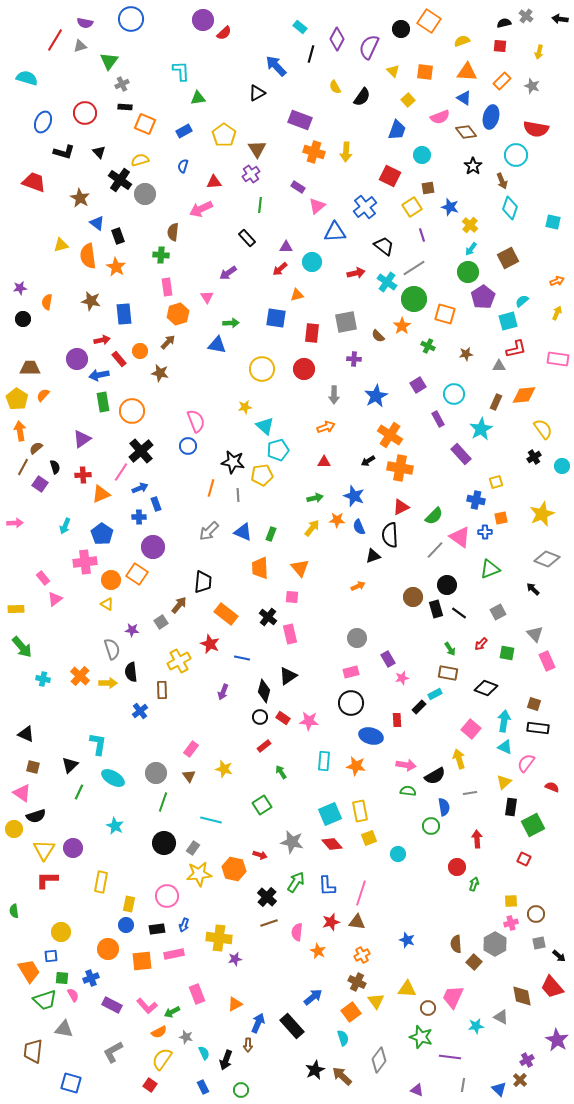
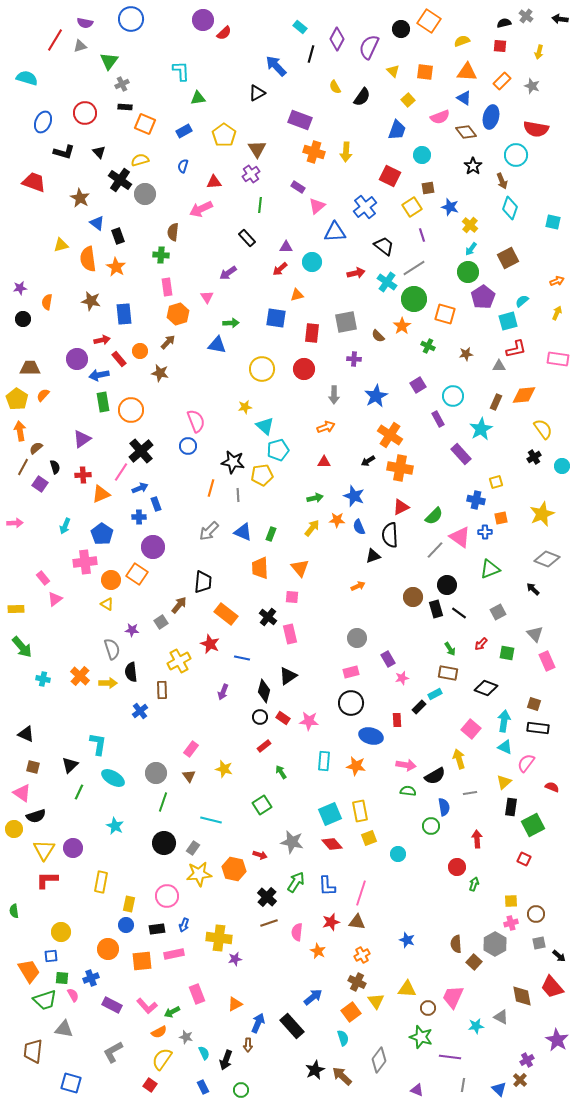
orange semicircle at (88, 256): moved 3 px down
cyan circle at (454, 394): moved 1 px left, 2 px down
orange circle at (132, 411): moved 1 px left, 1 px up
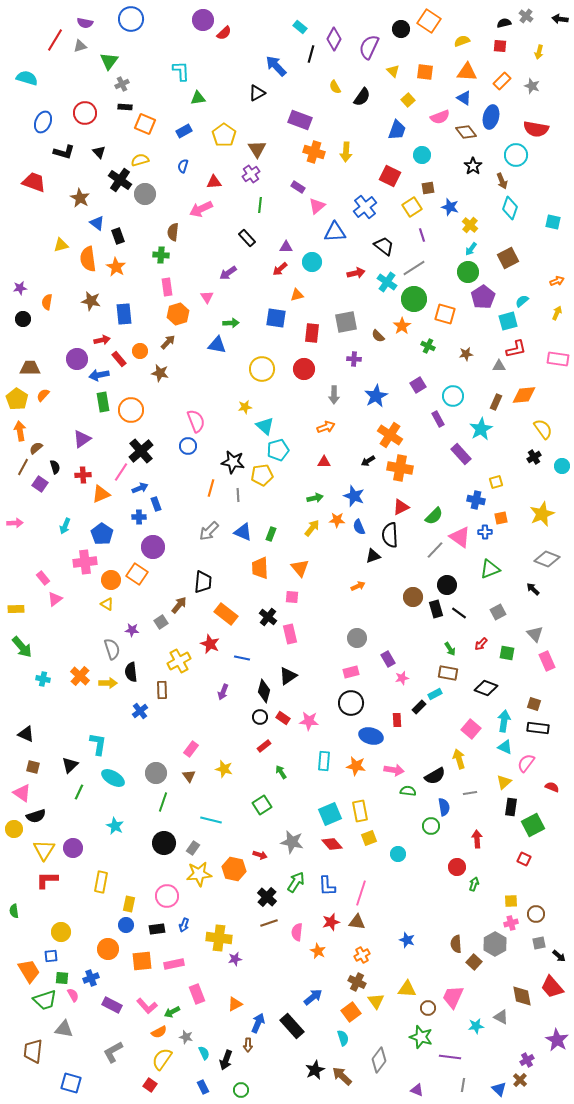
purple diamond at (337, 39): moved 3 px left
pink arrow at (406, 765): moved 12 px left, 5 px down
pink rectangle at (174, 954): moved 10 px down
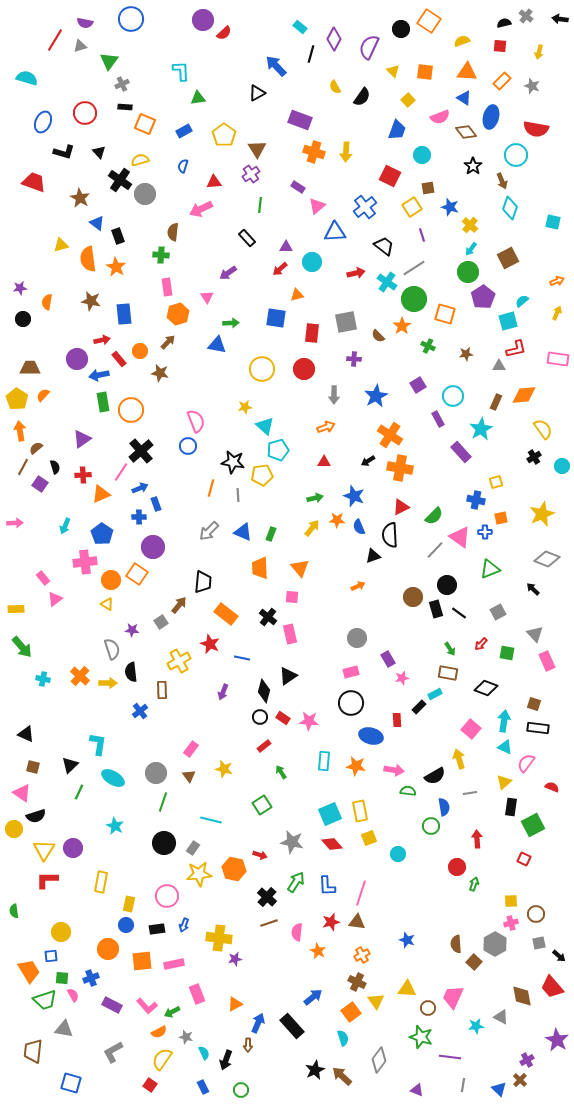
purple rectangle at (461, 454): moved 2 px up
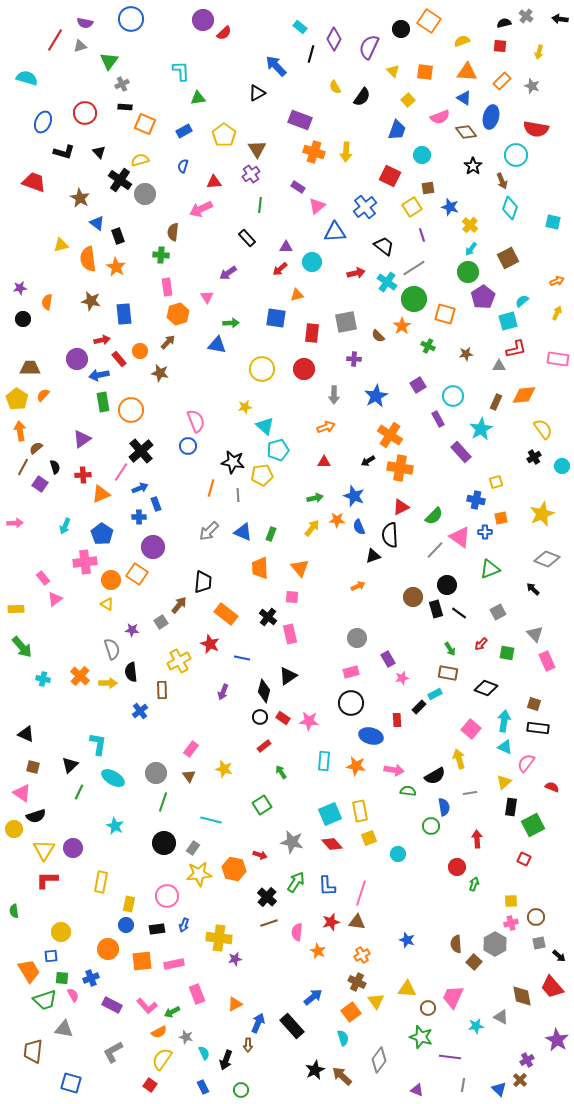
brown circle at (536, 914): moved 3 px down
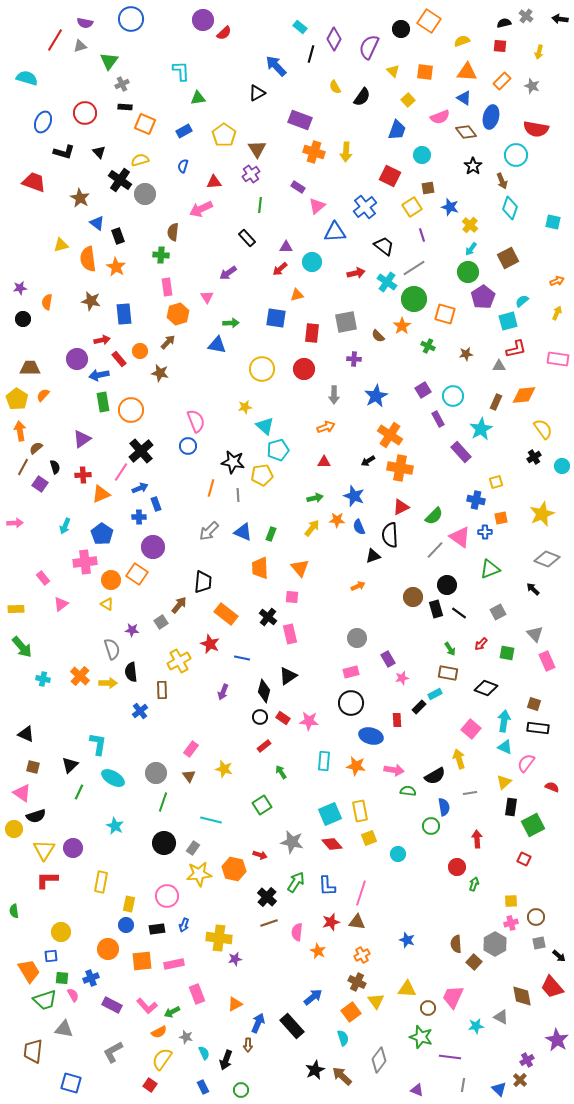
purple square at (418, 385): moved 5 px right, 5 px down
pink triangle at (55, 599): moved 6 px right, 5 px down
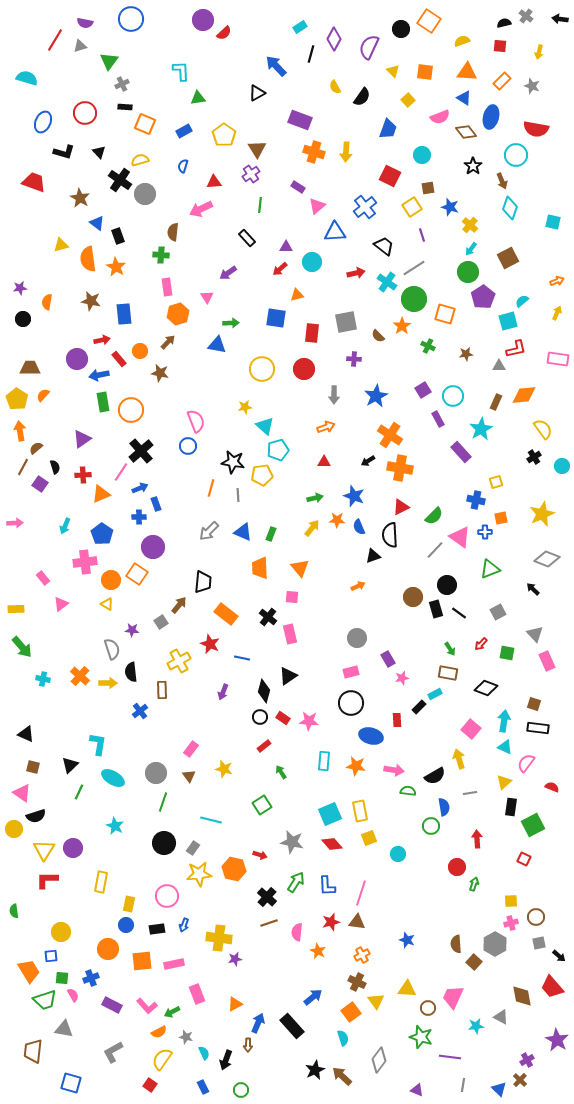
cyan rectangle at (300, 27): rotated 72 degrees counterclockwise
blue trapezoid at (397, 130): moved 9 px left, 1 px up
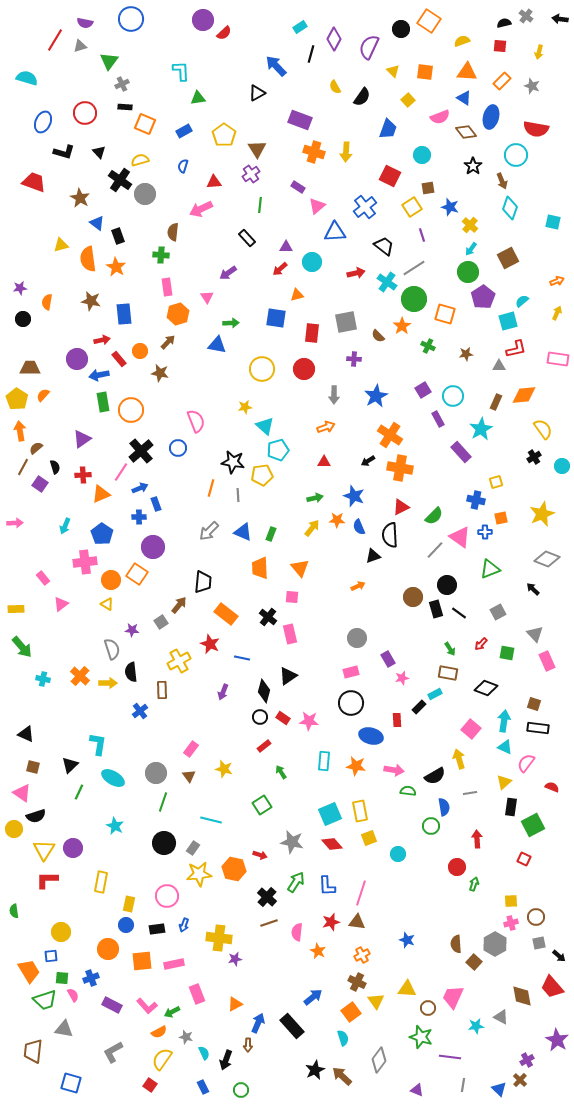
blue circle at (188, 446): moved 10 px left, 2 px down
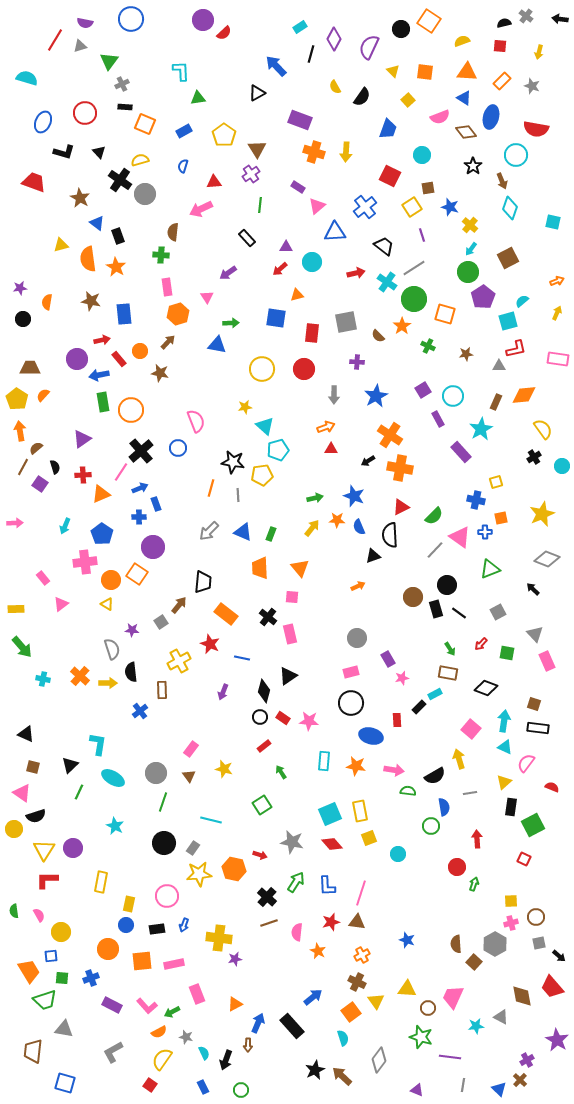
purple cross at (354, 359): moved 3 px right, 3 px down
red triangle at (324, 462): moved 7 px right, 13 px up
pink semicircle at (73, 995): moved 34 px left, 80 px up
blue square at (71, 1083): moved 6 px left
